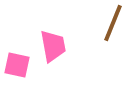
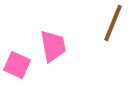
pink square: rotated 12 degrees clockwise
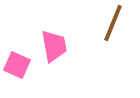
pink trapezoid: moved 1 px right
